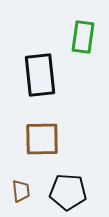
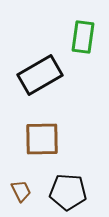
black rectangle: rotated 66 degrees clockwise
brown trapezoid: rotated 20 degrees counterclockwise
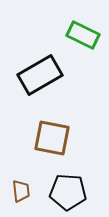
green rectangle: moved 2 px up; rotated 72 degrees counterclockwise
brown square: moved 10 px right, 1 px up; rotated 12 degrees clockwise
brown trapezoid: rotated 20 degrees clockwise
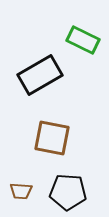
green rectangle: moved 5 px down
brown trapezoid: rotated 100 degrees clockwise
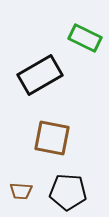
green rectangle: moved 2 px right, 2 px up
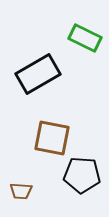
black rectangle: moved 2 px left, 1 px up
black pentagon: moved 14 px right, 17 px up
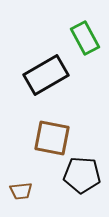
green rectangle: rotated 36 degrees clockwise
black rectangle: moved 8 px right, 1 px down
brown trapezoid: rotated 10 degrees counterclockwise
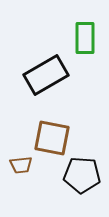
green rectangle: rotated 28 degrees clockwise
brown trapezoid: moved 26 px up
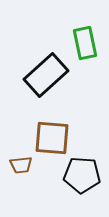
green rectangle: moved 5 px down; rotated 12 degrees counterclockwise
black rectangle: rotated 12 degrees counterclockwise
brown square: rotated 6 degrees counterclockwise
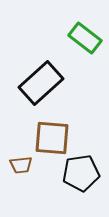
green rectangle: moved 5 px up; rotated 40 degrees counterclockwise
black rectangle: moved 5 px left, 8 px down
black pentagon: moved 1 px left, 2 px up; rotated 12 degrees counterclockwise
